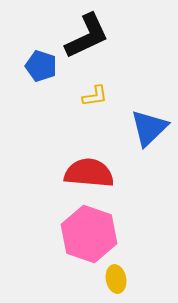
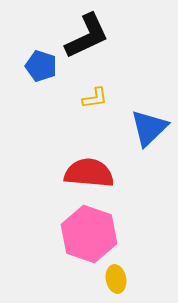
yellow L-shape: moved 2 px down
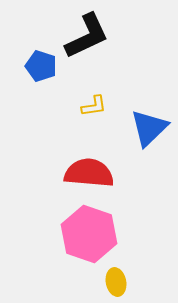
yellow L-shape: moved 1 px left, 8 px down
yellow ellipse: moved 3 px down
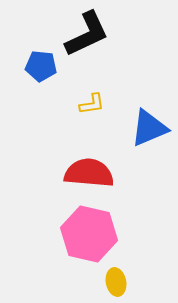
black L-shape: moved 2 px up
blue pentagon: rotated 12 degrees counterclockwise
yellow L-shape: moved 2 px left, 2 px up
blue triangle: rotated 21 degrees clockwise
pink hexagon: rotated 6 degrees counterclockwise
